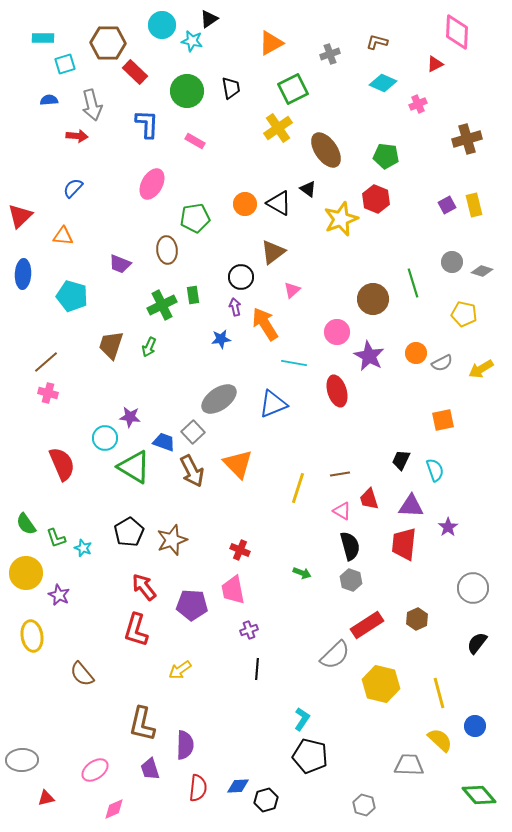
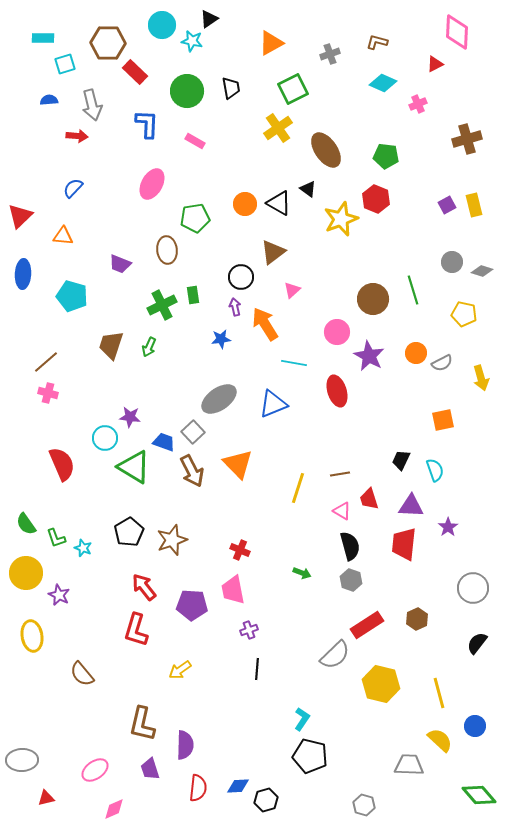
green line at (413, 283): moved 7 px down
yellow arrow at (481, 369): moved 9 px down; rotated 75 degrees counterclockwise
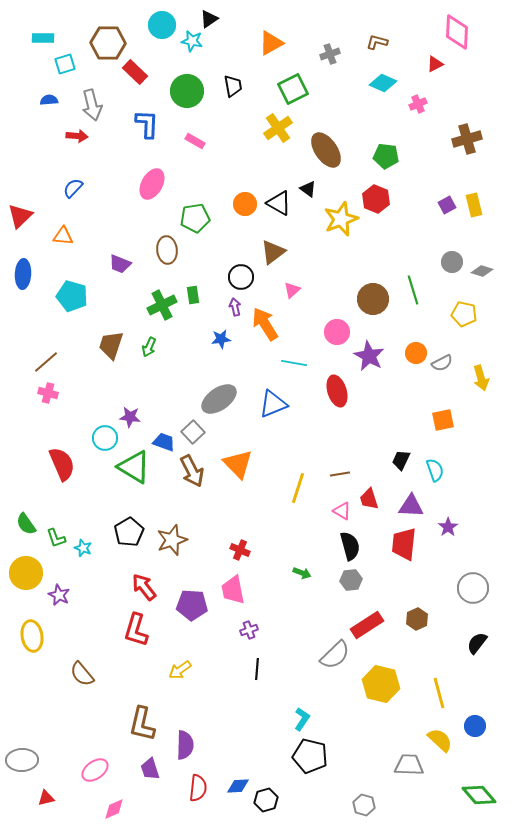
black trapezoid at (231, 88): moved 2 px right, 2 px up
gray hexagon at (351, 580): rotated 25 degrees counterclockwise
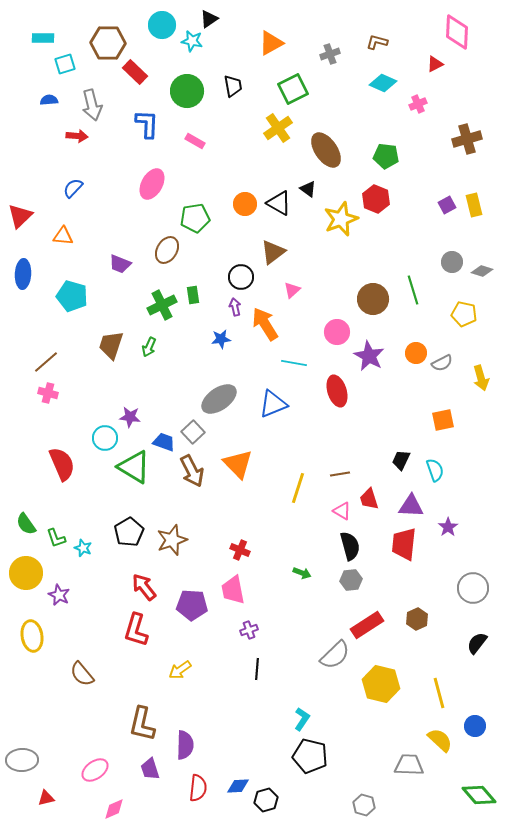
brown ellipse at (167, 250): rotated 36 degrees clockwise
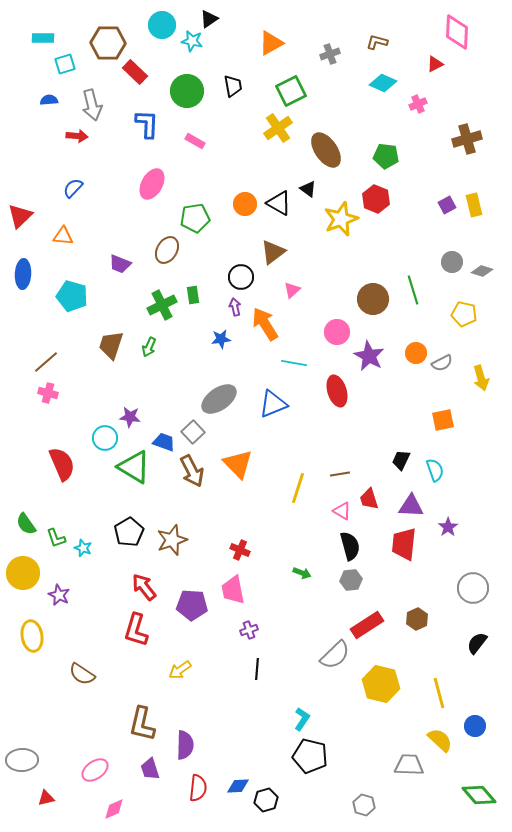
green square at (293, 89): moved 2 px left, 2 px down
yellow circle at (26, 573): moved 3 px left
brown semicircle at (82, 674): rotated 16 degrees counterclockwise
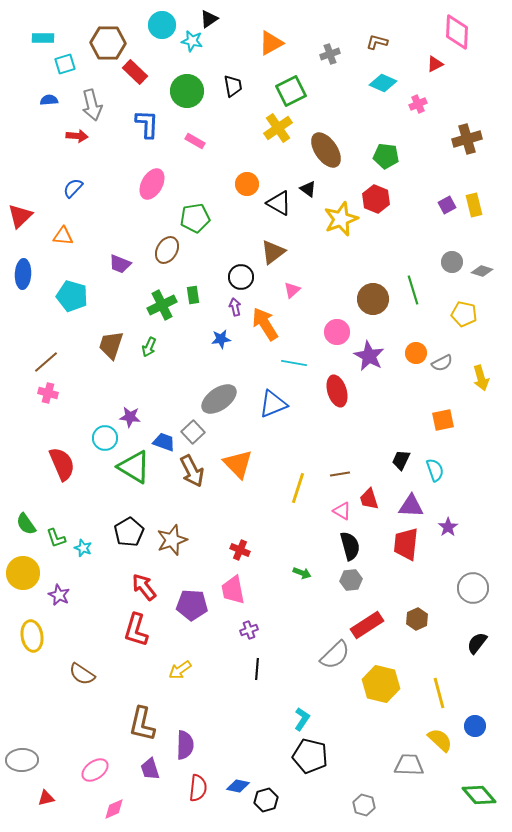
orange circle at (245, 204): moved 2 px right, 20 px up
red trapezoid at (404, 544): moved 2 px right
blue diamond at (238, 786): rotated 15 degrees clockwise
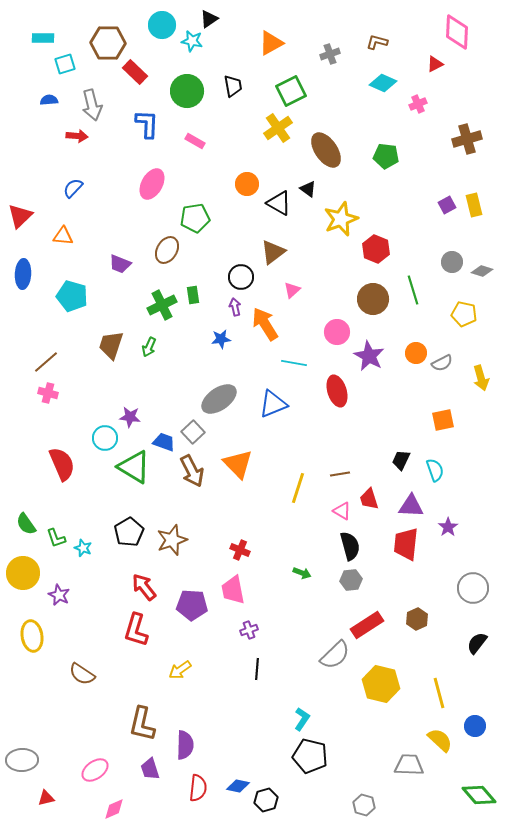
red hexagon at (376, 199): moved 50 px down
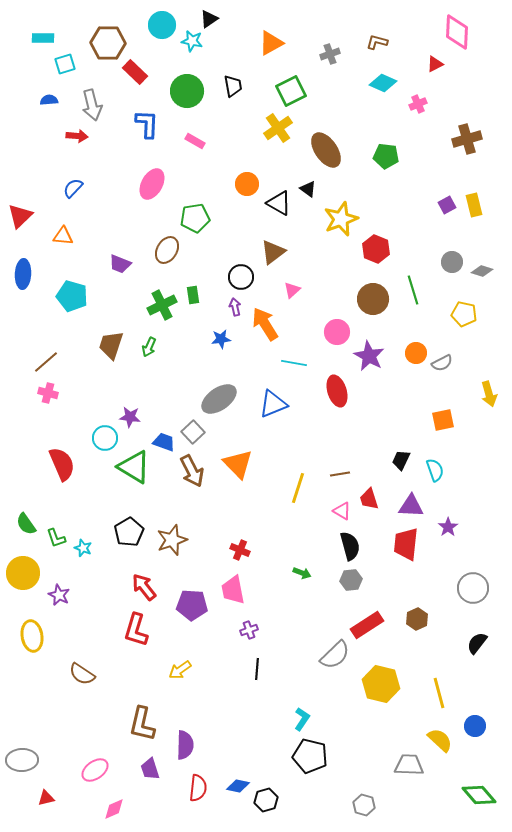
yellow arrow at (481, 378): moved 8 px right, 16 px down
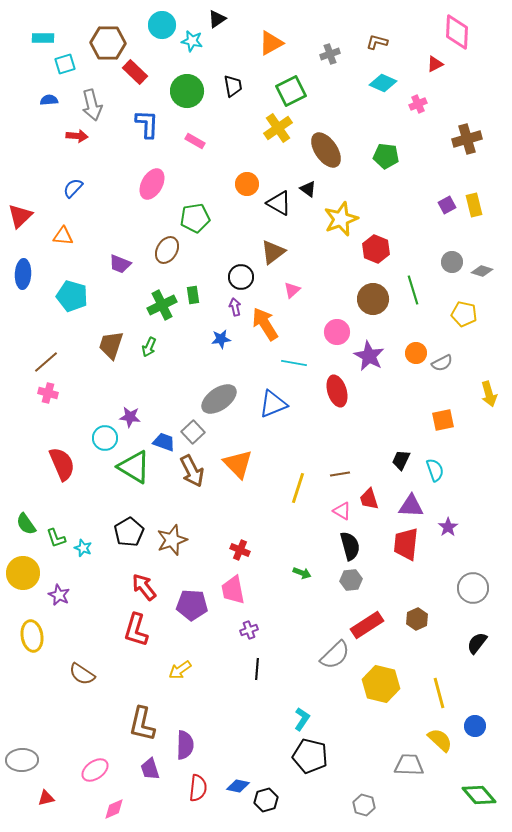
black triangle at (209, 19): moved 8 px right
